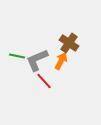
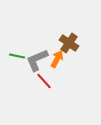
orange arrow: moved 4 px left, 2 px up
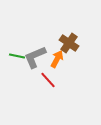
gray L-shape: moved 2 px left, 3 px up
red line: moved 4 px right, 1 px up
